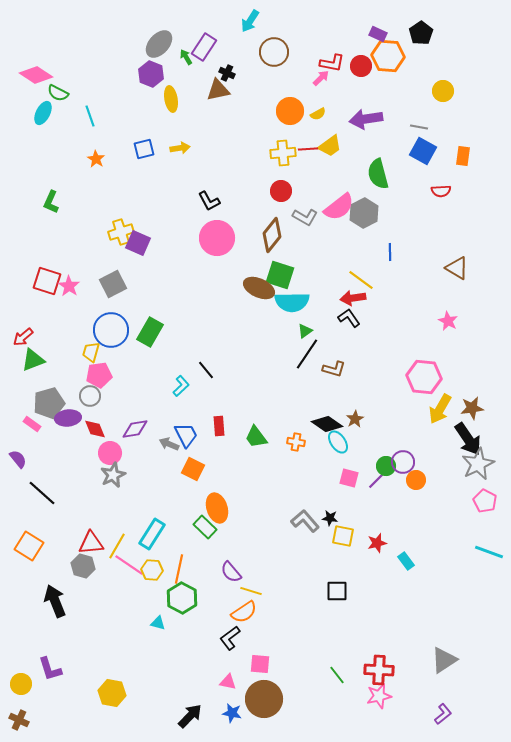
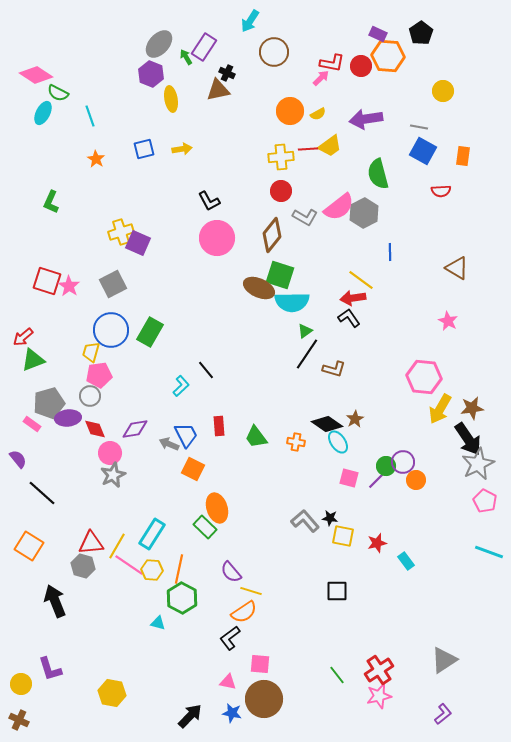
yellow arrow at (180, 148): moved 2 px right, 1 px down
yellow cross at (283, 153): moved 2 px left, 4 px down
red cross at (379, 670): rotated 36 degrees counterclockwise
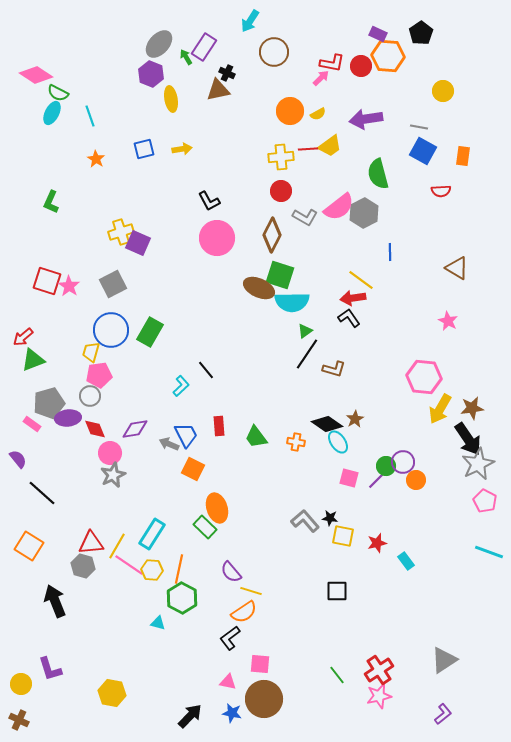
cyan ellipse at (43, 113): moved 9 px right
brown diamond at (272, 235): rotated 12 degrees counterclockwise
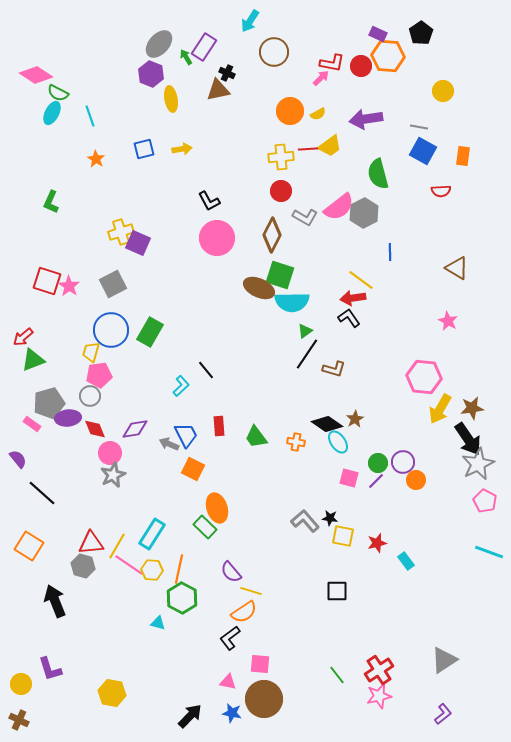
green circle at (386, 466): moved 8 px left, 3 px up
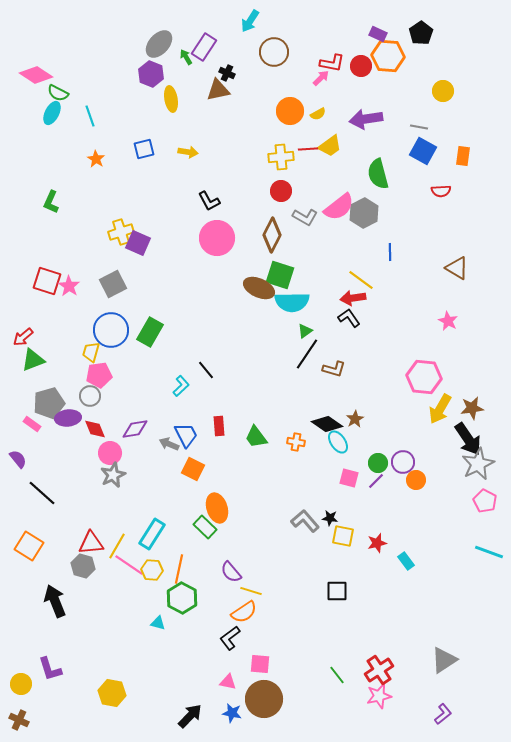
yellow arrow at (182, 149): moved 6 px right, 3 px down; rotated 18 degrees clockwise
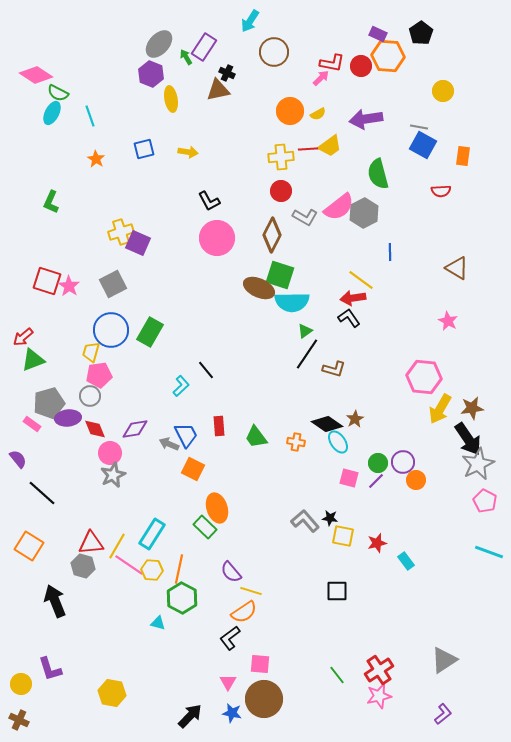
blue square at (423, 151): moved 6 px up
pink triangle at (228, 682): rotated 48 degrees clockwise
